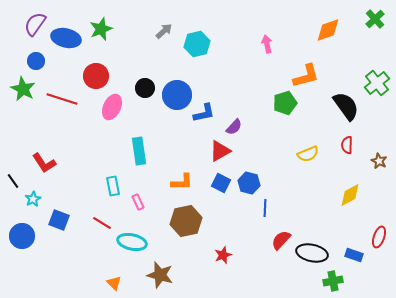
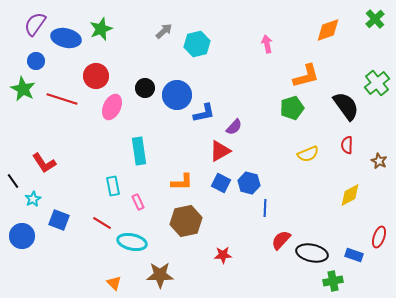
green pentagon at (285, 103): moved 7 px right, 5 px down
red star at (223, 255): rotated 18 degrees clockwise
brown star at (160, 275): rotated 16 degrees counterclockwise
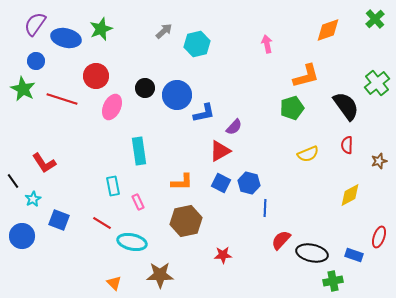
brown star at (379, 161): rotated 28 degrees clockwise
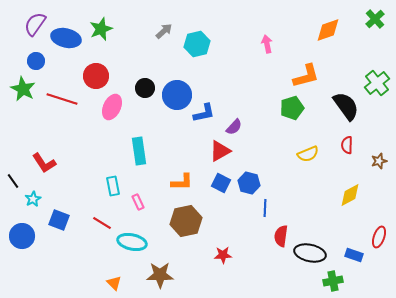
red semicircle at (281, 240): moved 4 px up; rotated 35 degrees counterclockwise
black ellipse at (312, 253): moved 2 px left
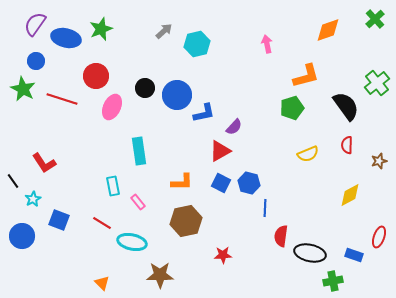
pink rectangle at (138, 202): rotated 14 degrees counterclockwise
orange triangle at (114, 283): moved 12 px left
